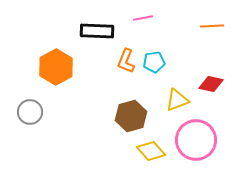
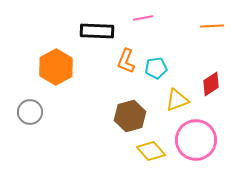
cyan pentagon: moved 2 px right, 6 px down
red diamond: rotated 45 degrees counterclockwise
brown hexagon: moved 1 px left
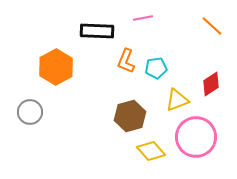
orange line: rotated 45 degrees clockwise
pink circle: moved 3 px up
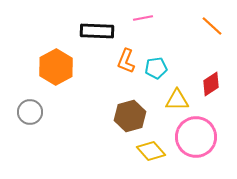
yellow triangle: rotated 20 degrees clockwise
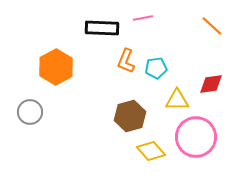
black rectangle: moved 5 px right, 3 px up
red diamond: rotated 25 degrees clockwise
